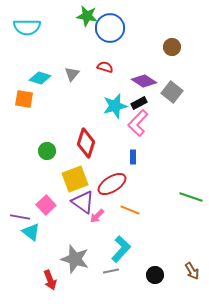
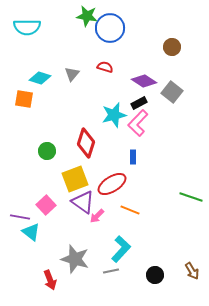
cyan star: moved 1 px left, 9 px down
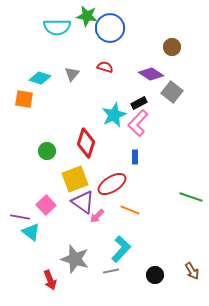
cyan semicircle: moved 30 px right
purple diamond: moved 7 px right, 7 px up
cyan star: rotated 10 degrees counterclockwise
blue rectangle: moved 2 px right
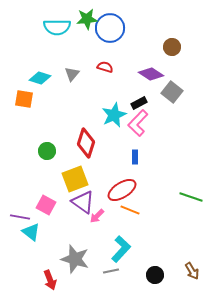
green star: moved 3 px down; rotated 15 degrees counterclockwise
red ellipse: moved 10 px right, 6 px down
pink square: rotated 18 degrees counterclockwise
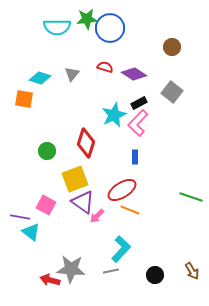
purple diamond: moved 17 px left
gray star: moved 4 px left, 10 px down; rotated 12 degrees counterclockwise
red arrow: rotated 126 degrees clockwise
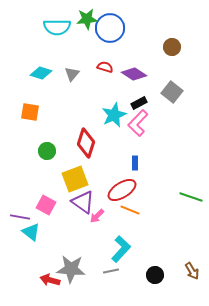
cyan diamond: moved 1 px right, 5 px up
orange square: moved 6 px right, 13 px down
blue rectangle: moved 6 px down
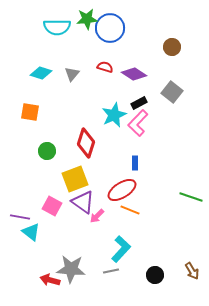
pink square: moved 6 px right, 1 px down
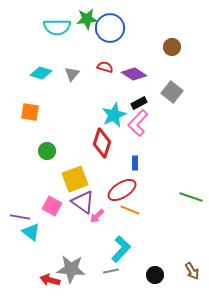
red diamond: moved 16 px right
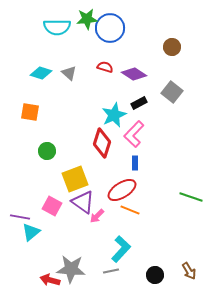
gray triangle: moved 3 px left, 1 px up; rotated 28 degrees counterclockwise
pink L-shape: moved 4 px left, 11 px down
cyan triangle: rotated 42 degrees clockwise
brown arrow: moved 3 px left
